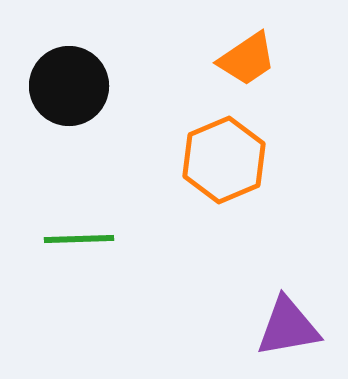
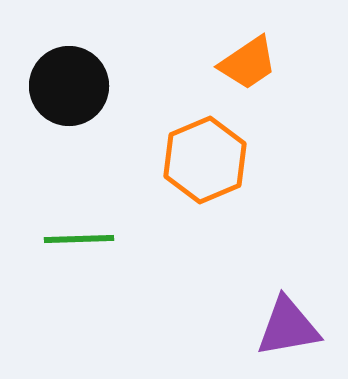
orange trapezoid: moved 1 px right, 4 px down
orange hexagon: moved 19 px left
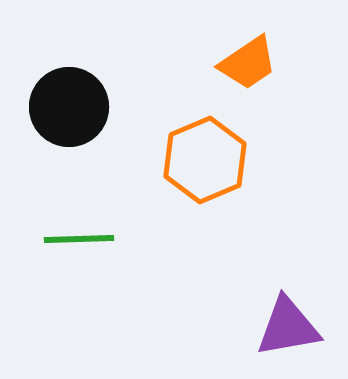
black circle: moved 21 px down
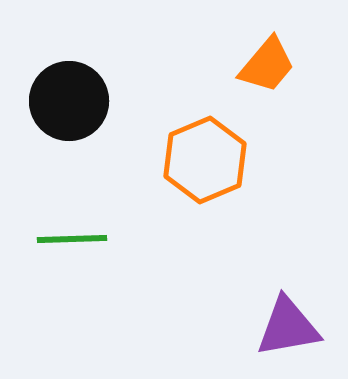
orange trapezoid: moved 19 px right, 2 px down; rotated 16 degrees counterclockwise
black circle: moved 6 px up
green line: moved 7 px left
